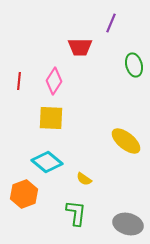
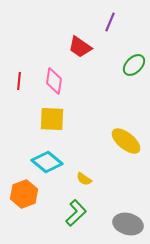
purple line: moved 1 px left, 1 px up
red trapezoid: rotated 35 degrees clockwise
green ellipse: rotated 60 degrees clockwise
pink diamond: rotated 24 degrees counterclockwise
yellow square: moved 1 px right, 1 px down
green L-shape: rotated 40 degrees clockwise
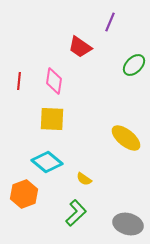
yellow ellipse: moved 3 px up
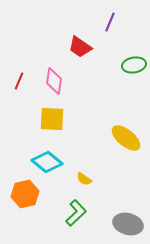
green ellipse: rotated 35 degrees clockwise
red line: rotated 18 degrees clockwise
orange hexagon: moved 1 px right; rotated 8 degrees clockwise
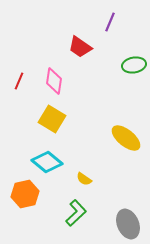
yellow square: rotated 28 degrees clockwise
gray ellipse: rotated 52 degrees clockwise
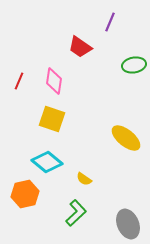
yellow square: rotated 12 degrees counterclockwise
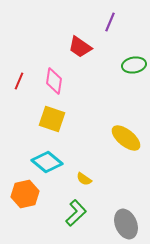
gray ellipse: moved 2 px left
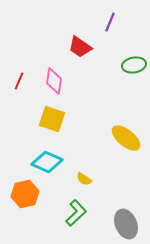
cyan diamond: rotated 16 degrees counterclockwise
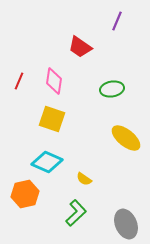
purple line: moved 7 px right, 1 px up
green ellipse: moved 22 px left, 24 px down
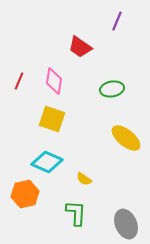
green L-shape: rotated 44 degrees counterclockwise
